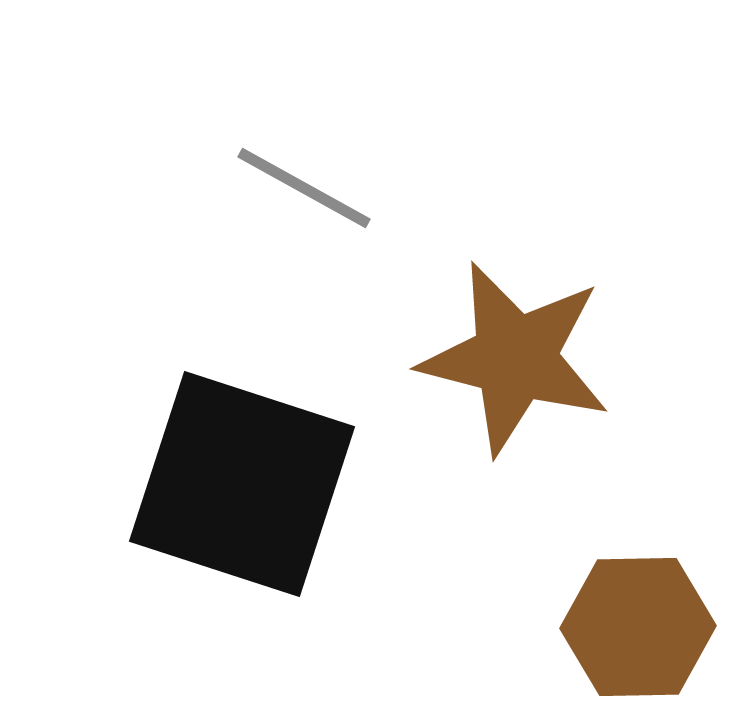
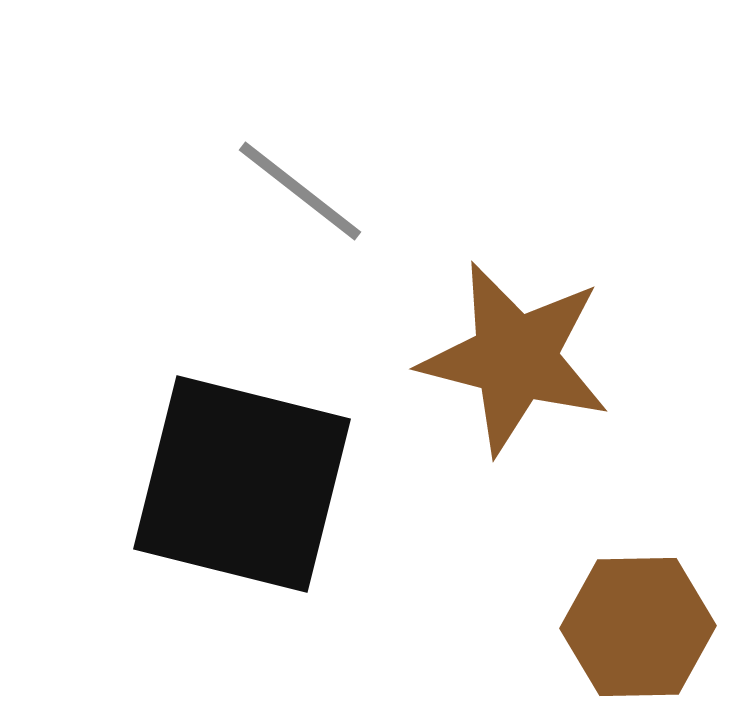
gray line: moved 4 px left, 3 px down; rotated 9 degrees clockwise
black square: rotated 4 degrees counterclockwise
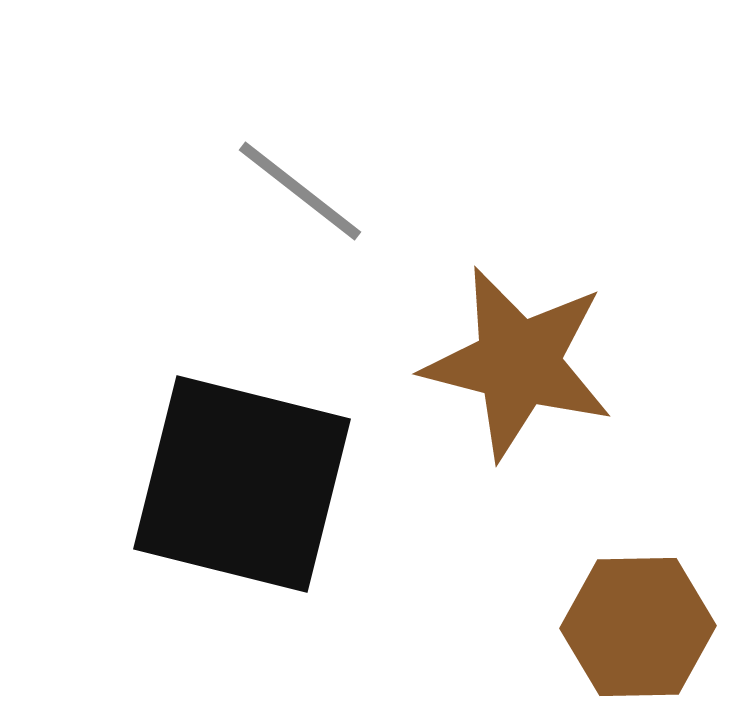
brown star: moved 3 px right, 5 px down
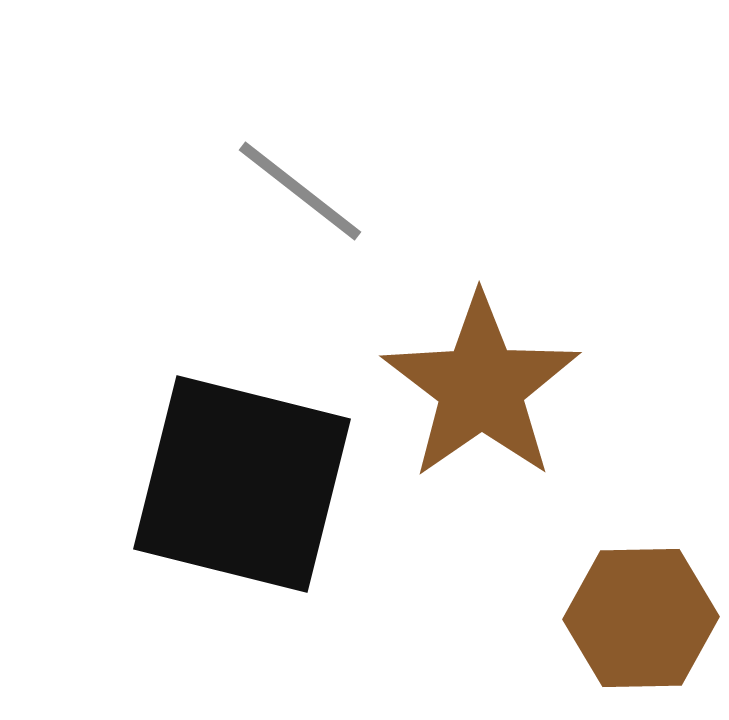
brown star: moved 37 px left, 24 px down; rotated 23 degrees clockwise
brown hexagon: moved 3 px right, 9 px up
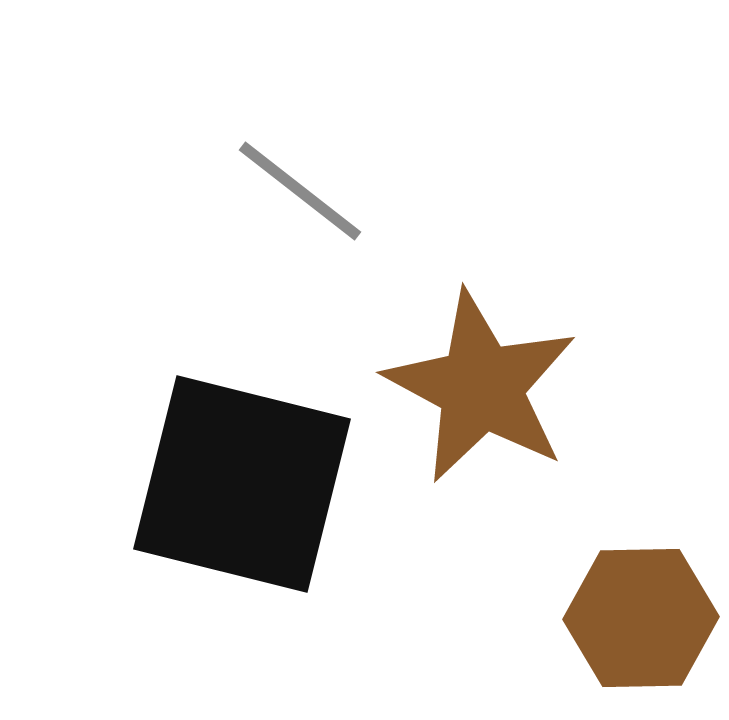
brown star: rotated 9 degrees counterclockwise
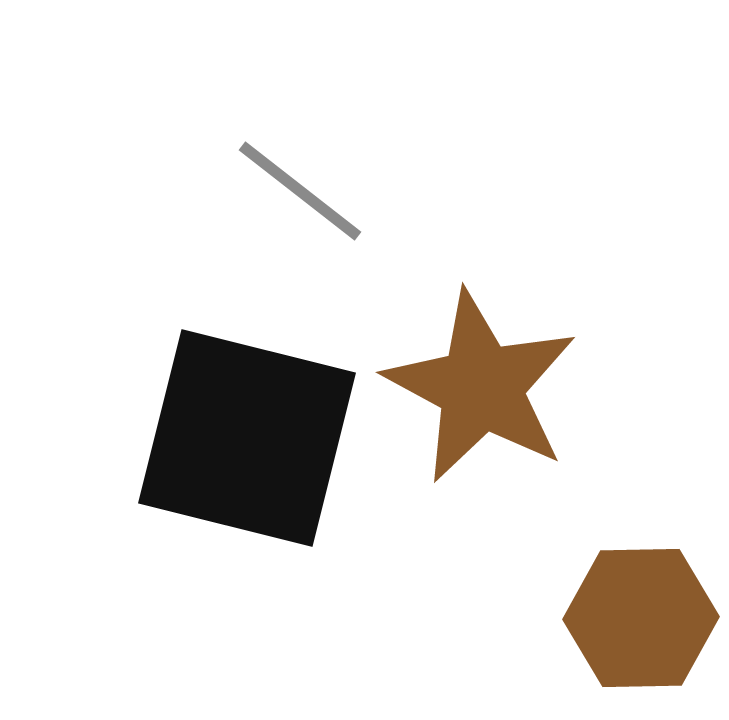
black square: moved 5 px right, 46 px up
